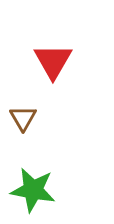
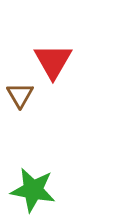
brown triangle: moved 3 px left, 23 px up
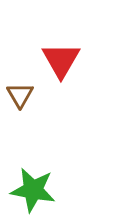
red triangle: moved 8 px right, 1 px up
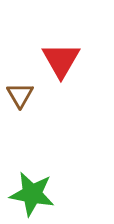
green star: moved 1 px left, 4 px down
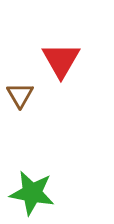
green star: moved 1 px up
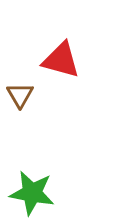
red triangle: rotated 45 degrees counterclockwise
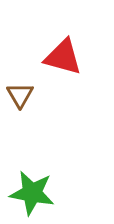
red triangle: moved 2 px right, 3 px up
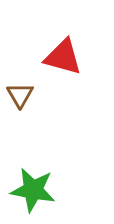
green star: moved 1 px right, 3 px up
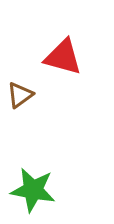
brown triangle: rotated 24 degrees clockwise
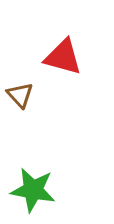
brown triangle: rotated 36 degrees counterclockwise
